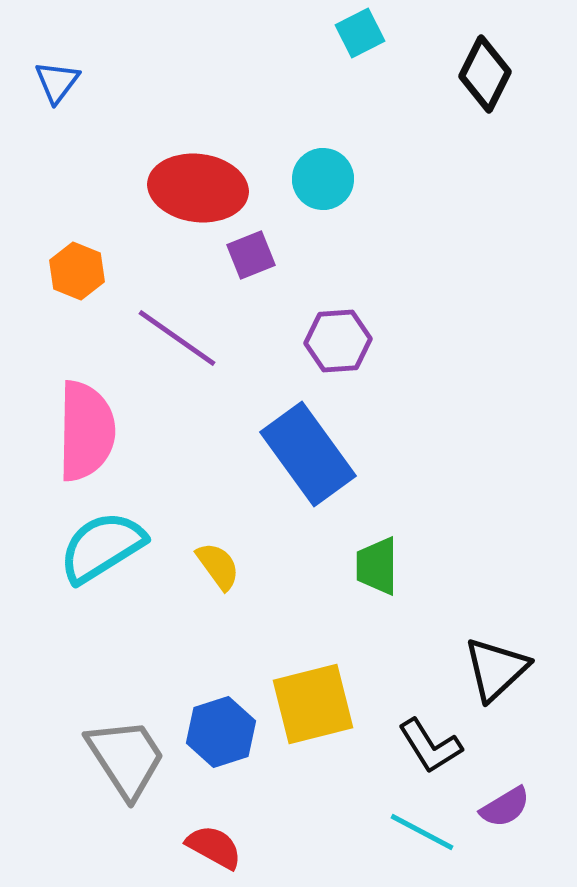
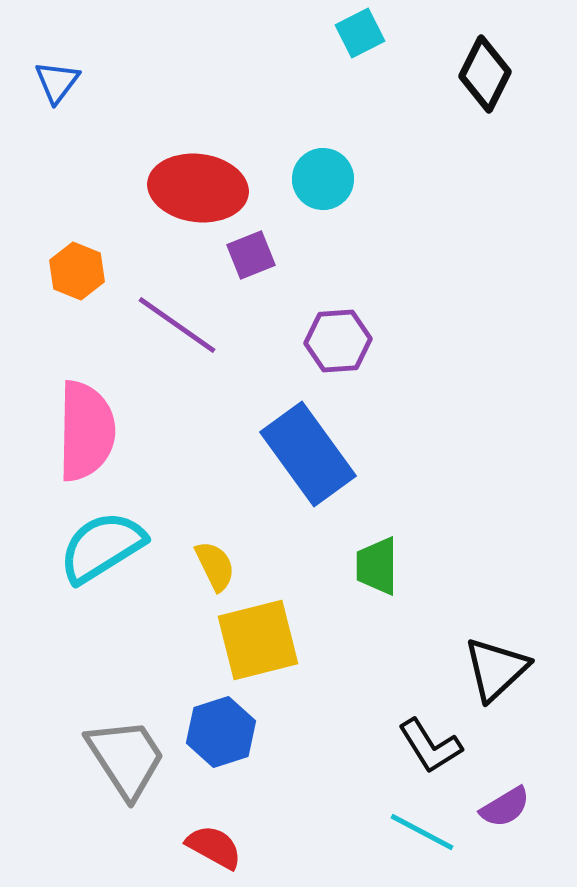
purple line: moved 13 px up
yellow semicircle: moved 3 px left; rotated 10 degrees clockwise
yellow square: moved 55 px left, 64 px up
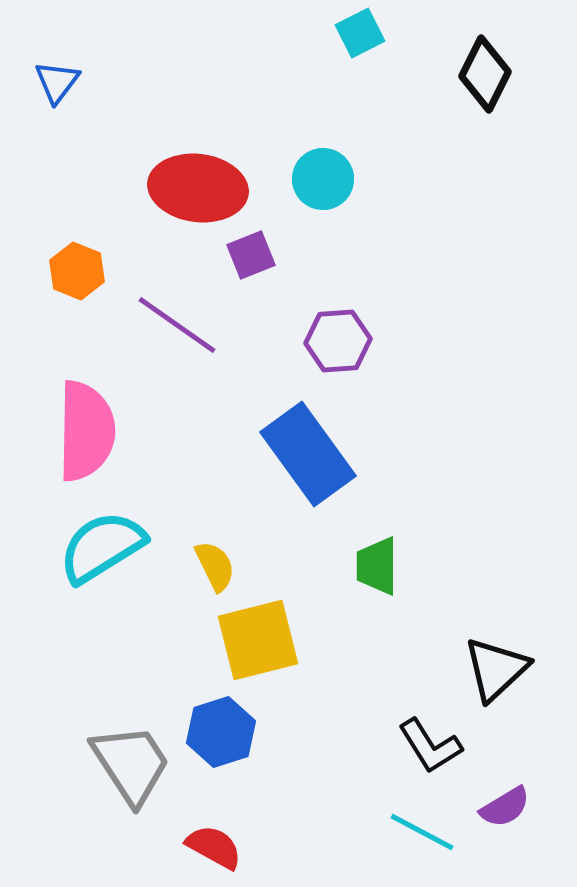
gray trapezoid: moved 5 px right, 6 px down
